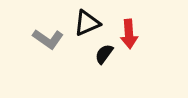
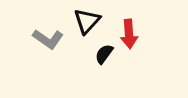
black triangle: moved 2 px up; rotated 24 degrees counterclockwise
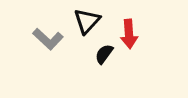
gray L-shape: rotated 8 degrees clockwise
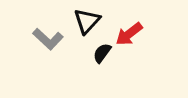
red arrow: rotated 56 degrees clockwise
black semicircle: moved 2 px left, 1 px up
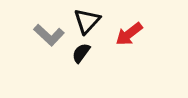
gray L-shape: moved 1 px right, 4 px up
black semicircle: moved 21 px left
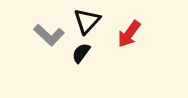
red arrow: rotated 16 degrees counterclockwise
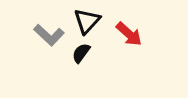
red arrow: rotated 84 degrees counterclockwise
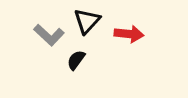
red arrow: rotated 36 degrees counterclockwise
black semicircle: moved 5 px left, 7 px down
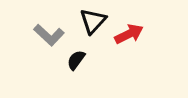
black triangle: moved 6 px right
red arrow: rotated 32 degrees counterclockwise
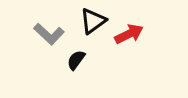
black triangle: rotated 12 degrees clockwise
gray L-shape: moved 1 px up
